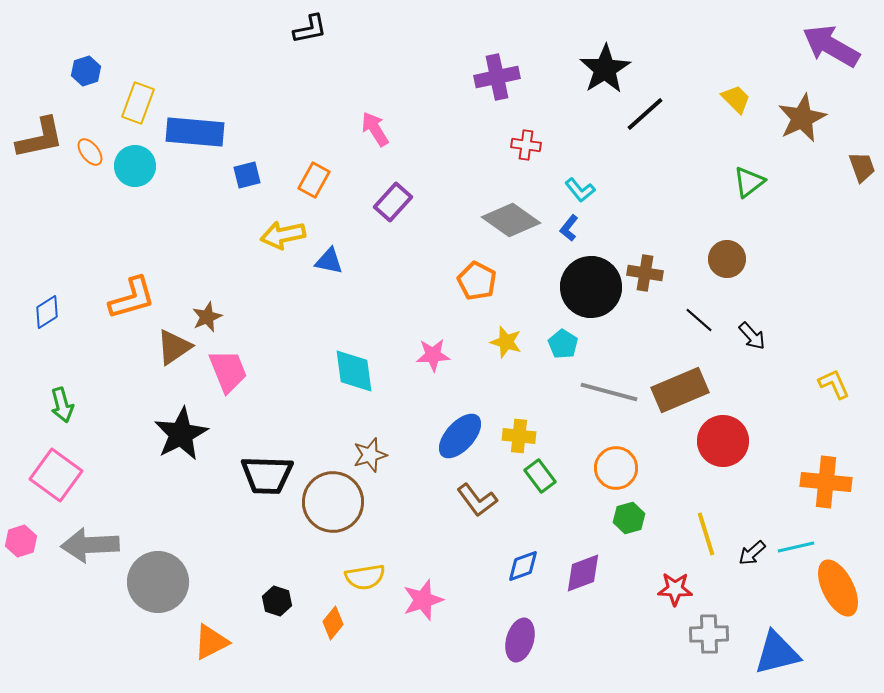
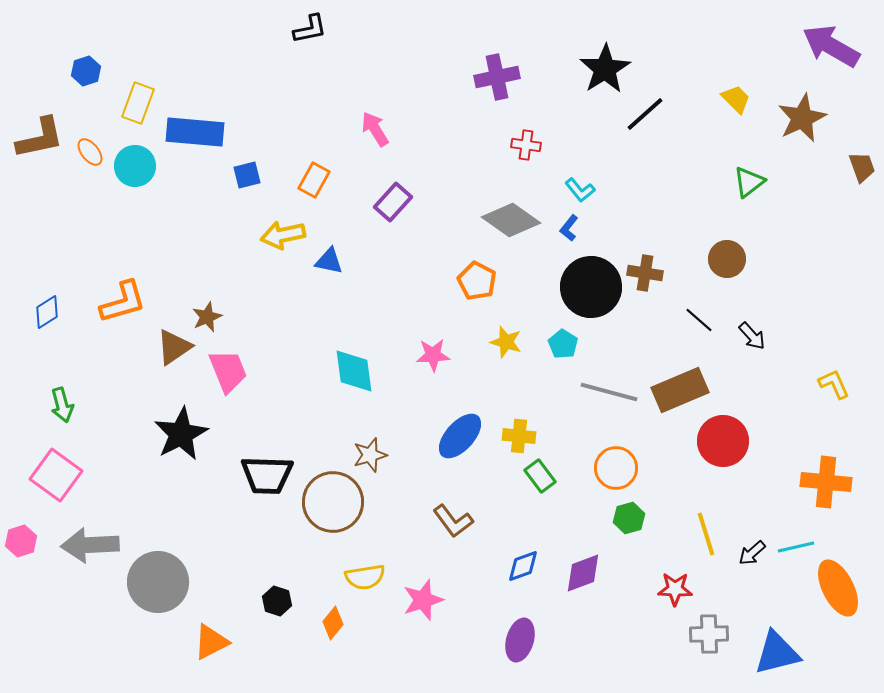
orange L-shape at (132, 298): moved 9 px left, 4 px down
brown L-shape at (477, 500): moved 24 px left, 21 px down
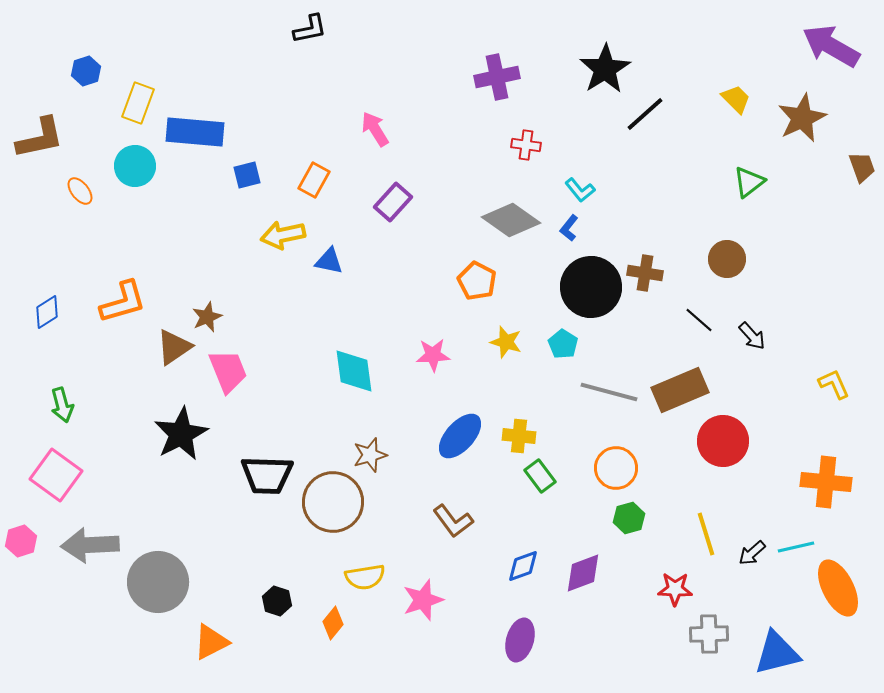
orange ellipse at (90, 152): moved 10 px left, 39 px down
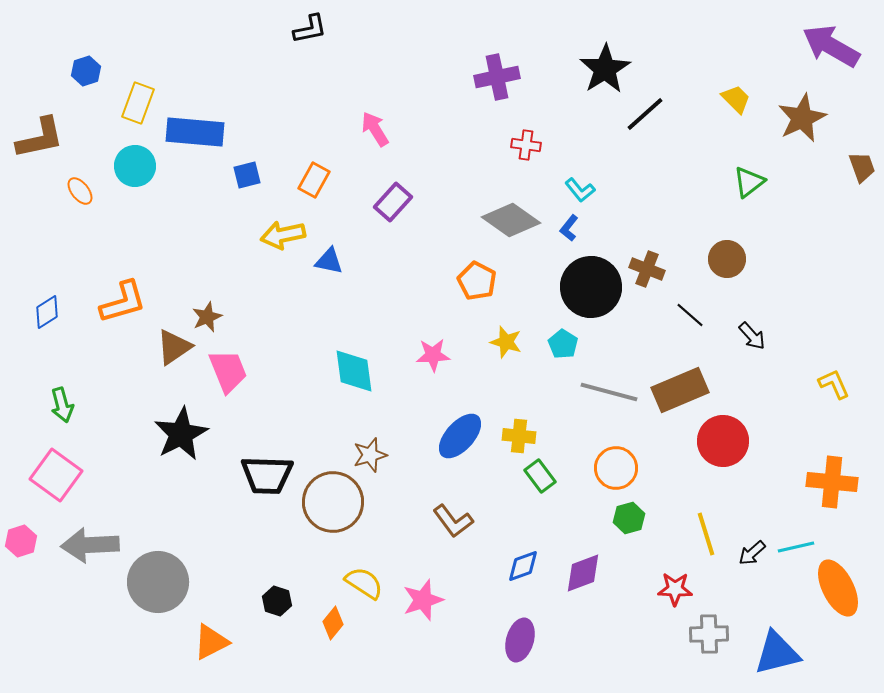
brown cross at (645, 273): moved 2 px right, 4 px up; rotated 12 degrees clockwise
black line at (699, 320): moved 9 px left, 5 px up
orange cross at (826, 482): moved 6 px right
yellow semicircle at (365, 577): moved 1 px left, 6 px down; rotated 138 degrees counterclockwise
